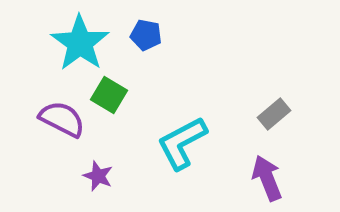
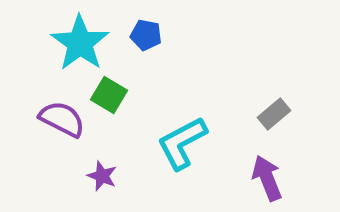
purple star: moved 4 px right
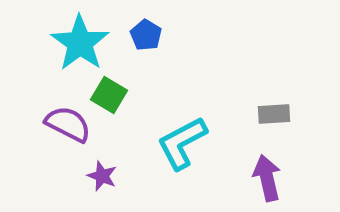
blue pentagon: rotated 20 degrees clockwise
gray rectangle: rotated 36 degrees clockwise
purple semicircle: moved 6 px right, 5 px down
purple arrow: rotated 9 degrees clockwise
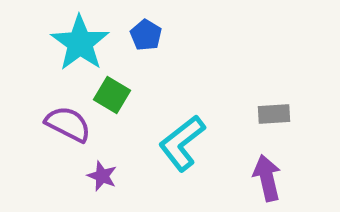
green square: moved 3 px right
cyan L-shape: rotated 10 degrees counterclockwise
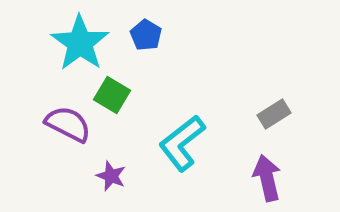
gray rectangle: rotated 28 degrees counterclockwise
purple star: moved 9 px right
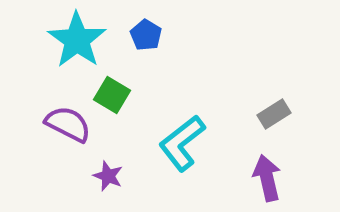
cyan star: moved 3 px left, 3 px up
purple star: moved 3 px left
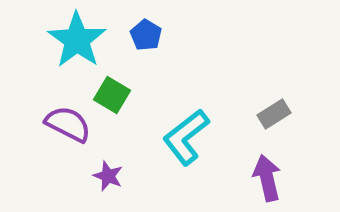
cyan L-shape: moved 4 px right, 6 px up
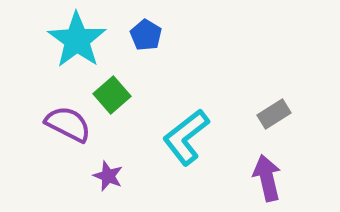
green square: rotated 18 degrees clockwise
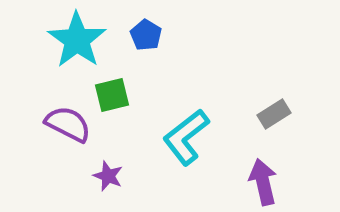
green square: rotated 27 degrees clockwise
purple arrow: moved 4 px left, 4 px down
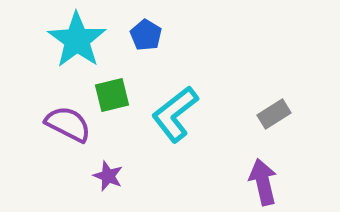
cyan L-shape: moved 11 px left, 23 px up
